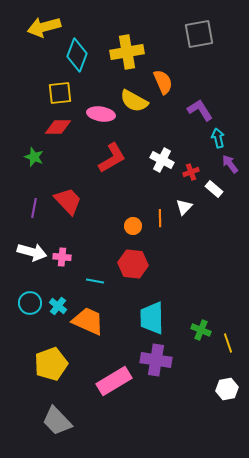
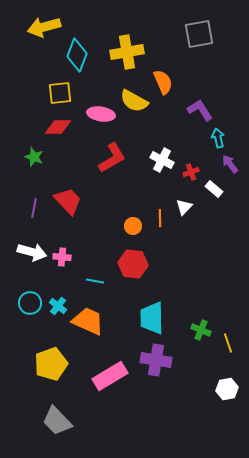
pink rectangle: moved 4 px left, 5 px up
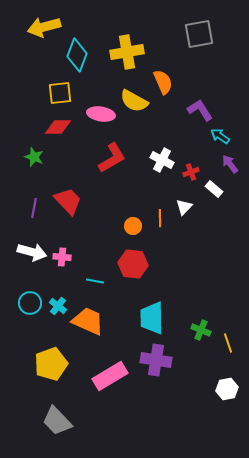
cyan arrow: moved 2 px right, 2 px up; rotated 42 degrees counterclockwise
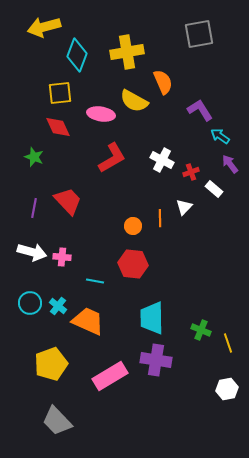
red diamond: rotated 64 degrees clockwise
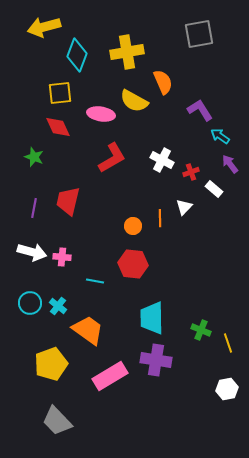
red trapezoid: rotated 124 degrees counterclockwise
orange trapezoid: moved 9 px down; rotated 12 degrees clockwise
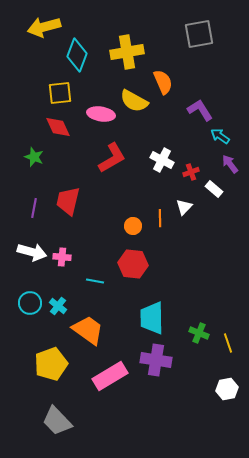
green cross: moved 2 px left, 3 px down
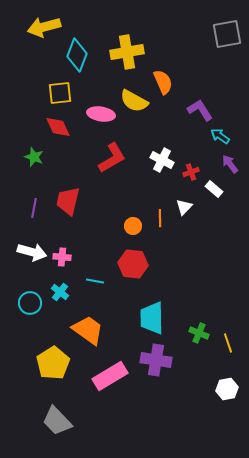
gray square: moved 28 px right
cyan cross: moved 2 px right, 14 px up
yellow pentagon: moved 2 px right, 1 px up; rotated 12 degrees counterclockwise
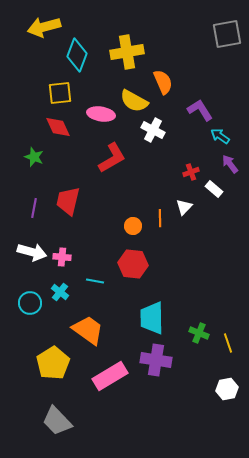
white cross: moved 9 px left, 30 px up
